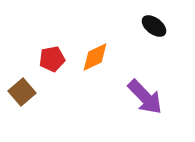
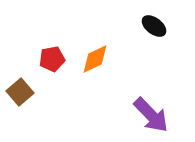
orange diamond: moved 2 px down
brown square: moved 2 px left
purple arrow: moved 6 px right, 18 px down
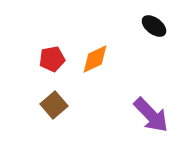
brown square: moved 34 px right, 13 px down
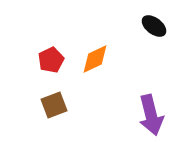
red pentagon: moved 1 px left, 1 px down; rotated 15 degrees counterclockwise
brown square: rotated 20 degrees clockwise
purple arrow: rotated 30 degrees clockwise
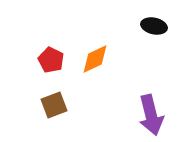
black ellipse: rotated 25 degrees counterclockwise
red pentagon: rotated 20 degrees counterclockwise
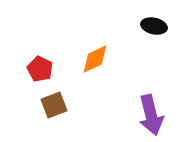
red pentagon: moved 11 px left, 9 px down
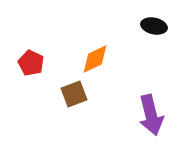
red pentagon: moved 9 px left, 6 px up
brown square: moved 20 px right, 11 px up
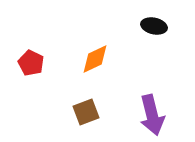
brown square: moved 12 px right, 18 px down
purple arrow: moved 1 px right
